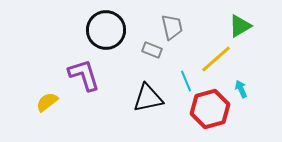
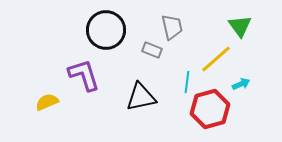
green triangle: rotated 35 degrees counterclockwise
cyan line: moved 1 px right, 1 px down; rotated 30 degrees clockwise
cyan arrow: moved 5 px up; rotated 90 degrees clockwise
black triangle: moved 7 px left, 1 px up
yellow semicircle: rotated 15 degrees clockwise
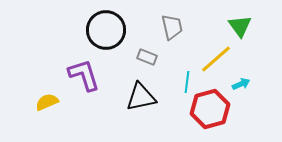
gray rectangle: moved 5 px left, 7 px down
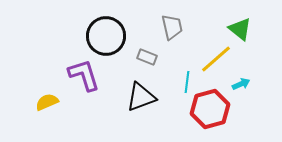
green triangle: moved 3 px down; rotated 15 degrees counterclockwise
black circle: moved 6 px down
black triangle: rotated 8 degrees counterclockwise
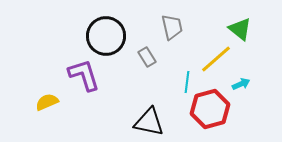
gray rectangle: rotated 36 degrees clockwise
black triangle: moved 8 px right, 25 px down; rotated 32 degrees clockwise
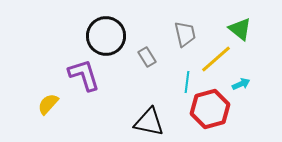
gray trapezoid: moved 13 px right, 7 px down
yellow semicircle: moved 1 px right, 2 px down; rotated 25 degrees counterclockwise
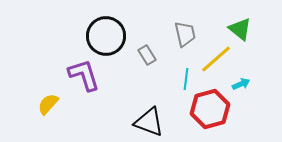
gray rectangle: moved 2 px up
cyan line: moved 1 px left, 3 px up
black triangle: rotated 8 degrees clockwise
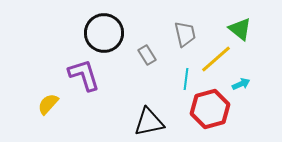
black circle: moved 2 px left, 3 px up
black triangle: rotated 32 degrees counterclockwise
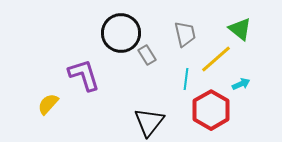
black circle: moved 17 px right
red hexagon: moved 1 px right, 1 px down; rotated 15 degrees counterclockwise
black triangle: rotated 40 degrees counterclockwise
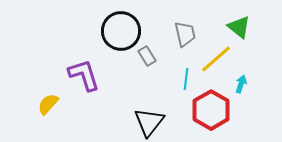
green triangle: moved 1 px left, 2 px up
black circle: moved 2 px up
gray rectangle: moved 1 px down
cyan arrow: rotated 48 degrees counterclockwise
